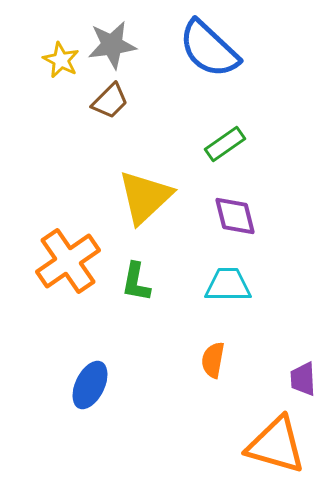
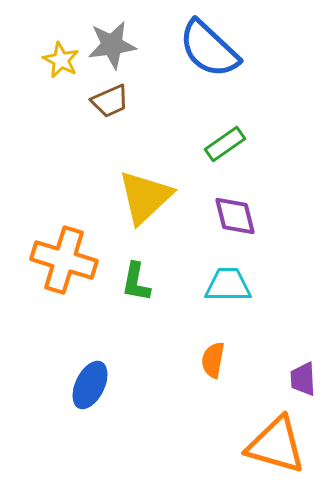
brown trapezoid: rotated 21 degrees clockwise
orange cross: moved 4 px left, 1 px up; rotated 38 degrees counterclockwise
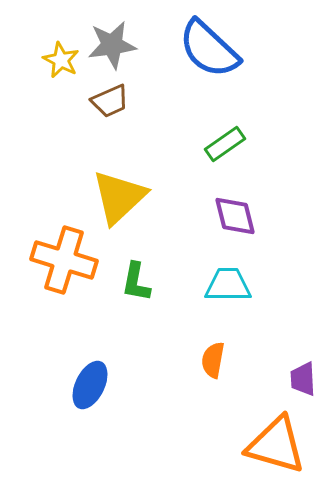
yellow triangle: moved 26 px left
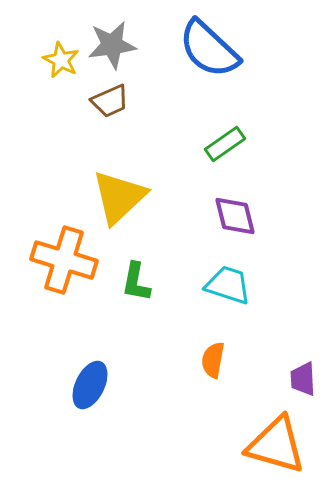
cyan trapezoid: rotated 18 degrees clockwise
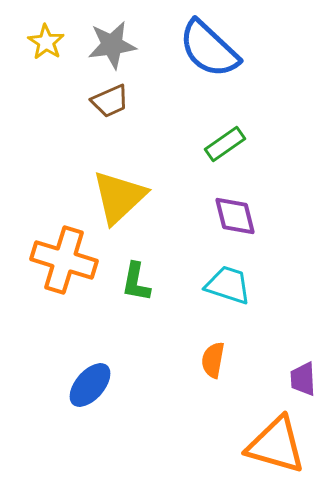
yellow star: moved 15 px left, 18 px up; rotated 6 degrees clockwise
blue ellipse: rotated 15 degrees clockwise
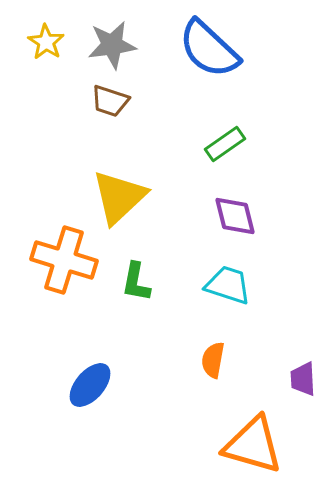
brown trapezoid: rotated 42 degrees clockwise
orange triangle: moved 23 px left
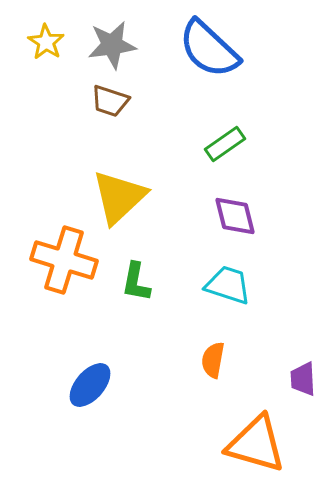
orange triangle: moved 3 px right, 1 px up
